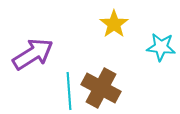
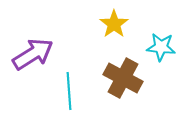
brown cross: moved 22 px right, 10 px up
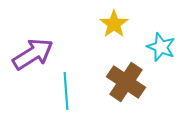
cyan star: rotated 16 degrees clockwise
brown cross: moved 3 px right, 4 px down; rotated 6 degrees clockwise
cyan line: moved 3 px left
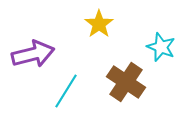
yellow star: moved 15 px left
purple arrow: rotated 18 degrees clockwise
cyan line: rotated 36 degrees clockwise
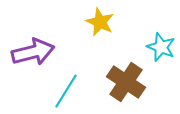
yellow star: moved 1 px right, 2 px up; rotated 12 degrees counterclockwise
purple arrow: moved 2 px up
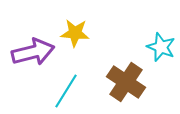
yellow star: moved 25 px left, 11 px down; rotated 20 degrees counterclockwise
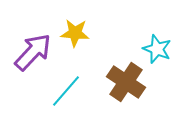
cyan star: moved 4 px left, 2 px down
purple arrow: rotated 33 degrees counterclockwise
cyan line: rotated 9 degrees clockwise
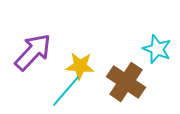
yellow star: moved 5 px right, 33 px down
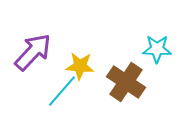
cyan star: rotated 20 degrees counterclockwise
cyan line: moved 4 px left
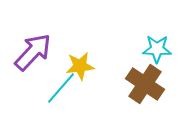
yellow star: rotated 12 degrees counterclockwise
brown cross: moved 19 px right, 2 px down
cyan line: moved 1 px left, 3 px up
